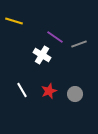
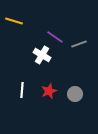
white line: rotated 35 degrees clockwise
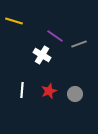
purple line: moved 1 px up
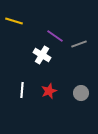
gray circle: moved 6 px right, 1 px up
